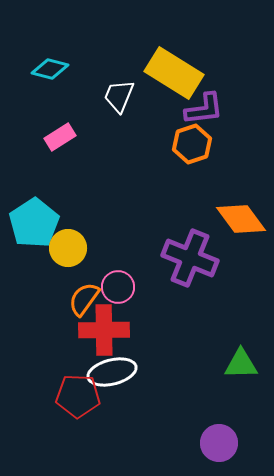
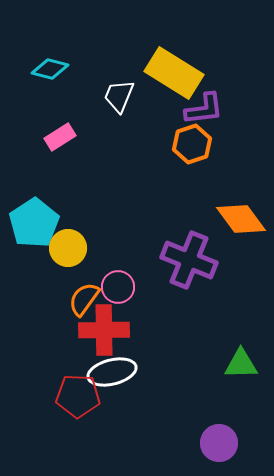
purple cross: moved 1 px left, 2 px down
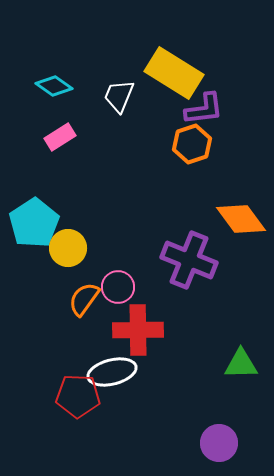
cyan diamond: moved 4 px right, 17 px down; rotated 21 degrees clockwise
red cross: moved 34 px right
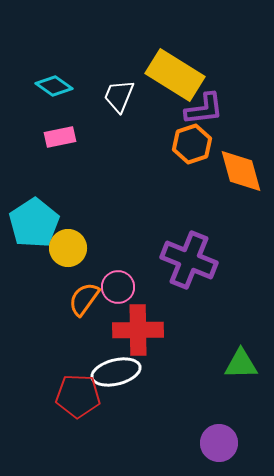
yellow rectangle: moved 1 px right, 2 px down
pink rectangle: rotated 20 degrees clockwise
orange diamond: moved 48 px up; rotated 21 degrees clockwise
white ellipse: moved 4 px right
